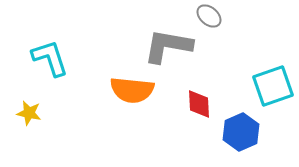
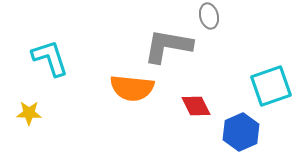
gray ellipse: rotated 35 degrees clockwise
cyan square: moved 2 px left
orange semicircle: moved 2 px up
red diamond: moved 3 px left, 2 px down; rotated 24 degrees counterclockwise
yellow star: rotated 10 degrees counterclockwise
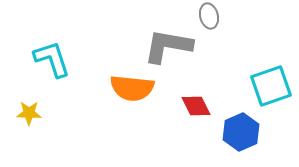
cyan L-shape: moved 2 px right, 1 px down
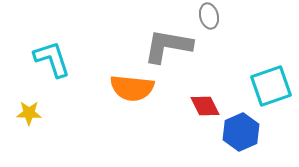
red diamond: moved 9 px right
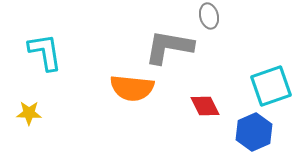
gray L-shape: moved 1 px right, 1 px down
cyan L-shape: moved 7 px left, 7 px up; rotated 9 degrees clockwise
blue hexagon: moved 13 px right
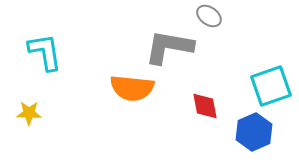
gray ellipse: rotated 40 degrees counterclockwise
red diamond: rotated 16 degrees clockwise
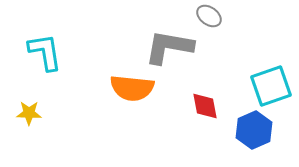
blue hexagon: moved 2 px up
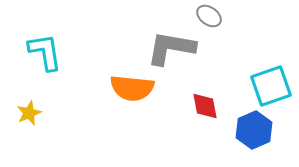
gray L-shape: moved 2 px right, 1 px down
yellow star: rotated 25 degrees counterclockwise
